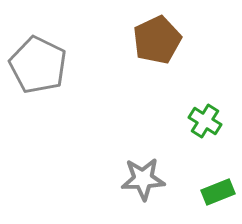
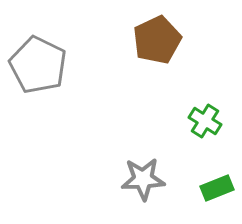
green rectangle: moved 1 px left, 4 px up
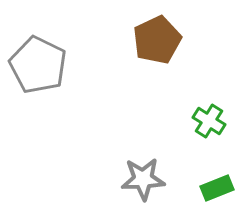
green cross: moved 4 px right
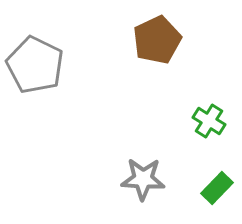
gray pentagon: moved 3 px left
gray star: rotated 6 degrees clockwise
green rectangle: rotated 24 degrees counterclockwise
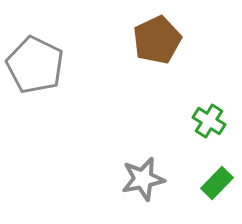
gray star: rotated 15 degrees counterclockwise
green rectangle: moved 5 px up
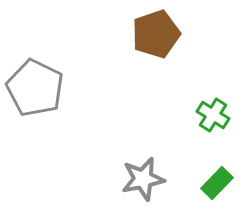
brown pentagon: moved 1 px left, 6 px up; rotated 6 degrees clockwise
gray pentagon: moved 23 px down
green cross: moved 4 px right, 6 px up
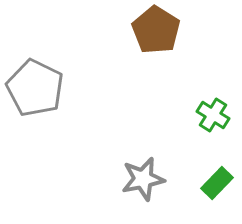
brown pentagon: moved 4 px up; rotated 21 degrees counterclockwise
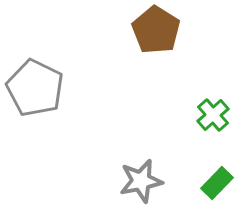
green cross: rotated 16 degrees clockwise
gray star: moved 2 px left, 2 px down
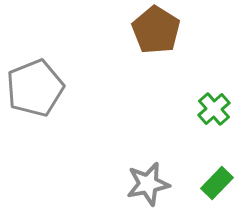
gray pentagon: rotated 24 degrees clockwise
green cross: moved 1 px right, 6 px up
gray star: moved 7 px right, 3 px down
